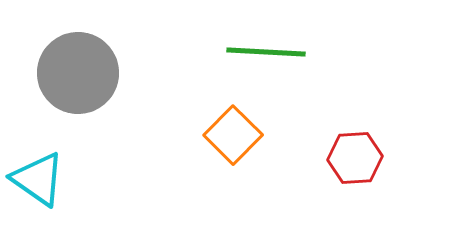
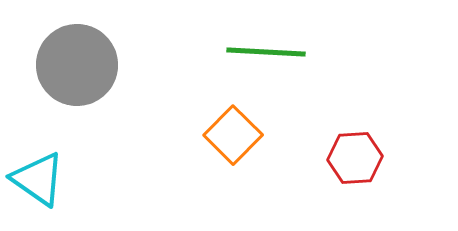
gray circle: moved 1 px left, 8 px up
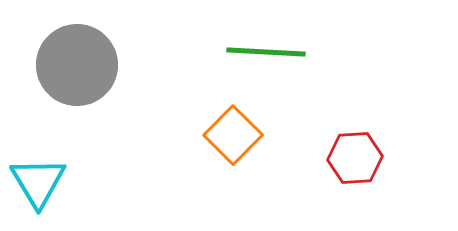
cyan triangle: moved 3 px down; rotated 24 degrees clockwise
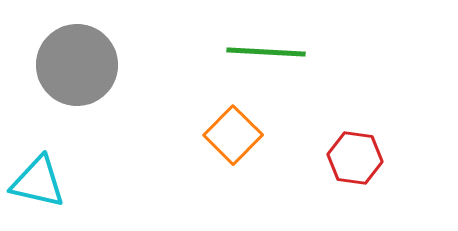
red hexagon: rotated 12 degrees clockwise
cyan triangle: rotated 46 degrees counterclockwise
